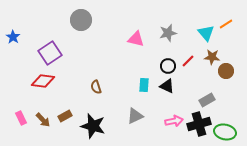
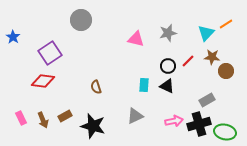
cyan triangle: rotated 24 degrees clockwise
brown arrow: rotated 21 degrees clockwise
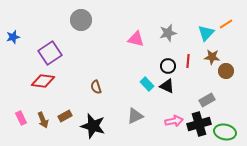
blue star: rotated 24 degrees clockwise
red line: rotated 40 degrees counterclockwise
cyan rectangle: moved 3 px right, 1 px up; rotated 48 degrees counterclockwise
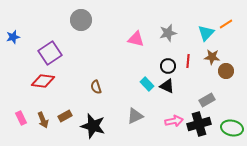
green ellipse: moved 7 px right, 4 px up
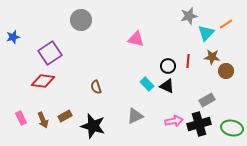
gray star: moved 21 px right, 17 px up
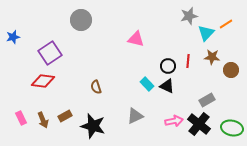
brown circle: moved 5 px right, 1 px up
black cross: rotated 35 degrees counterclockwise
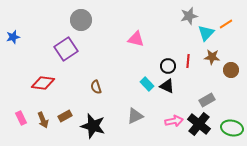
purple square: moved 16 px right, 4 px up
red diamond: moved 2 px down
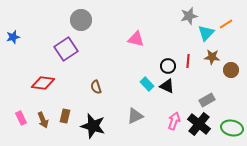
brown rectangle: rotated 48 degrees counterclockwise
pink arrow: rotated 60 degrees counterclockwise
